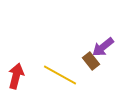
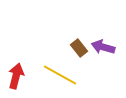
purple arrow: rotated 55 degrees clockwise
brown rectangle: moved 12 px left, 13 px up
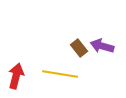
purple arrow: moved 1 px left, 1 px up
yellow line: moved 1 px up; rotated 20 degrees counterclockwise
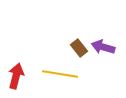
purple arrow: moved 1 px right, 1 px down
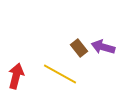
yellow line: rotated 20 degrees clockwise
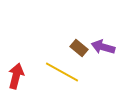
brown rectangle: rotated 12 degrees counterclockwise
yellow line: moved 2 px right, 2 px up
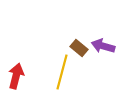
purple arrow: moved 1 px up
yellow line: rotated 76 degrees clockwise
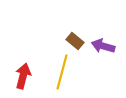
brown rectangle: moved 4 px left, 7 px up
red arrow: moved 7 px right
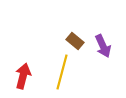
purple arrow: rotated 130 degrees counterclockwise
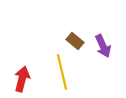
yellow line: rotated 28 degrees counterclockwise
red arrow: moved 1 px left, 3 px down
